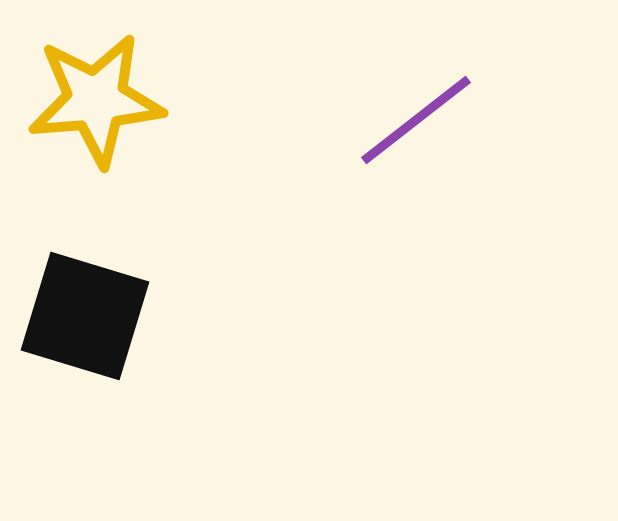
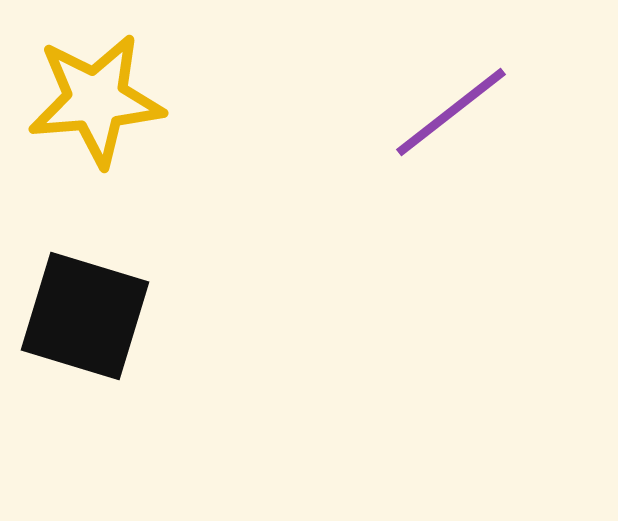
purple line: moved 35 px right, 8 px up
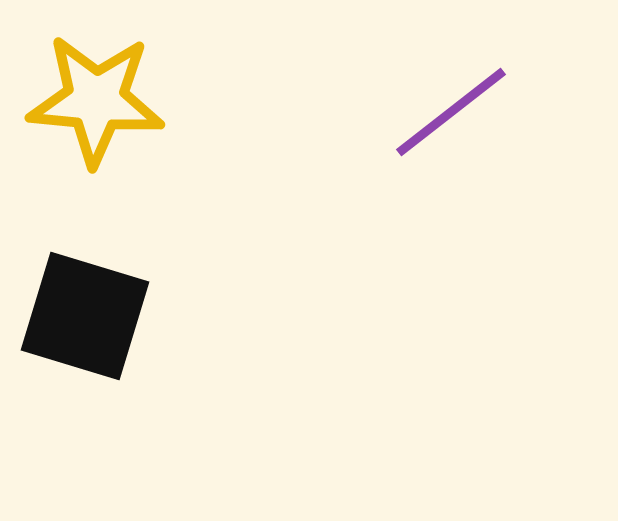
yellow star: rotated 10 degrees clockwise
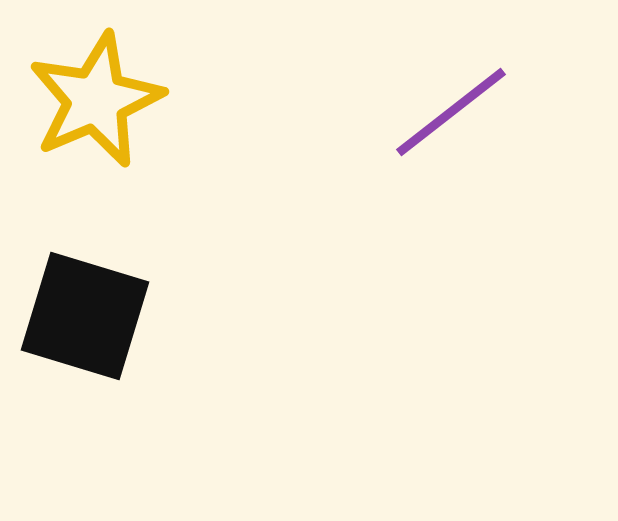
yellow star: rotated 28 degrees counterclockwise
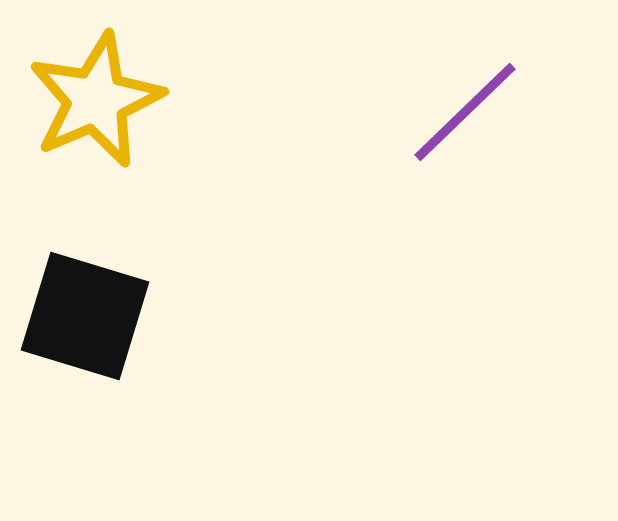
purple line: moved 14 px right; rotated 6 degrees counterclockwise
